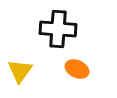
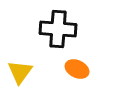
yellow triangle: moved 1 px down
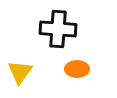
orange ellipse: rotated 25 degrees counterclockwise
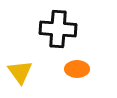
yellow triangle: rotated 12 degrees counterclockwise
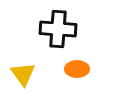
yellow triangle: moved 3 px right, 2 px down
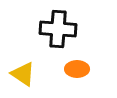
yellow triangle: rotated 20 degrees counterclockwise
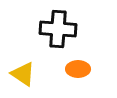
orange ellipse: moved 1 px right
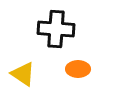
black cross: moved 2 px left
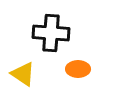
black cross: moved 5 px left, 4 px down
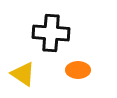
orange ellipse: moved 1 px down
